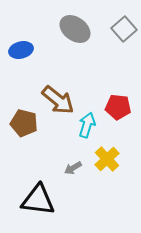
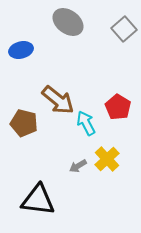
gray ellipse: moved 7 px left, 7 px up
red pentagon: rotated 25 degrees clockwise
cyan arrow: moved 1 px left, 2 px up; rotated 45 degrees counterclockwise
gray arrow: moved 5 px right, 2 px up
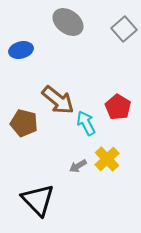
black triangle: rotated 39 degrees clockwise
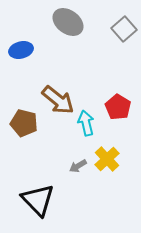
cyan arrow: rotated 15 degrees clockwise
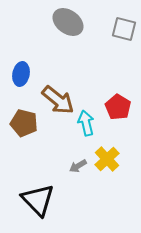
gray square: rotated 35 degrees counterclockwise
blue ellipse: moved 24 px down; rotated 65 degrees counterclockwise
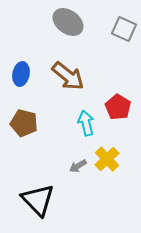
gray square: rotated 10 degrees clockwise
brown arrow: moved 10 px right, 24 px up
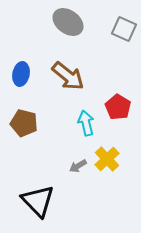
black triangle: moved 1 px down
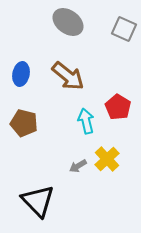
cyan arrow: moved 2 px up
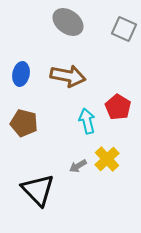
brown arrow: rotated 28 degrees counterclockwise
cyan arrow: moved 1 px right
black triangle: moved 11 px up
